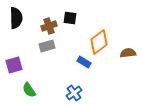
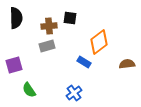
brown cross: rotated 14 degrees clockwise
brown semicircle: moved 1 px left, 11 px down
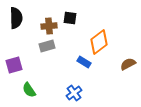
brown semicircle: moved 1 px right; rotated 21 degrees counterclockwise
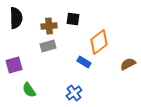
black square: moved 3 px right, 1 px down
gray rectangle: moved 1 px right
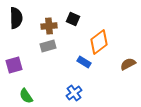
black square: rotated 16 degrees clockwise
green semicircle: moved 3 px left, 6 px down
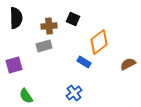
gray rectangle: moved 4 px left
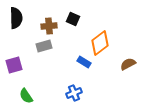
orange diamond: moved 1 px right, 1 px down
blue cross: rotated 14 degrees clockwise
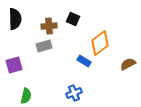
black semicircle: moved 1 px left, 1 px down
blue rectangle: moved 1 px up
green semicircle: rotated 133 degrees counterclockwise
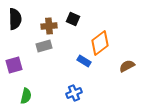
brown semicircle: moved 1 px left, 2 px down
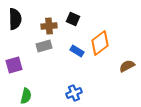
blue rectangle: moved 7 px left, 10 px up
